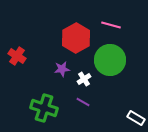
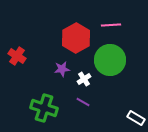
pink line: rotated 18 degrees counterclockwise
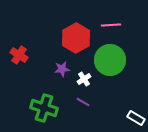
red cross: moved 2 px right, 1 px up
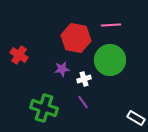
red hexagon: rotated 20 degrees counterclockwise
white cross: rotated 16 degrees clockwise
purple line: rotated 24 degrees clockwise
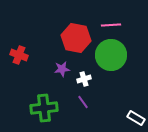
red cross: rotated 12 degrees counterclockwise
green circle: moved 1 px right, 5 px up
green cross: rotated 24 degrees counterclockwise
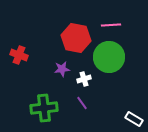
green circle: moved 2 px left, 2 px down
purple line: moved 1 px left, 1 px down
white rectangle: moved 2 px left, 1 px down
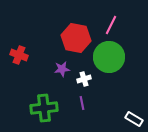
pink line: rotated 60 degrees counterclockwise
purple line: rotated 24 degrees clockwise
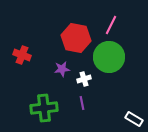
red cross: moved 3 px right
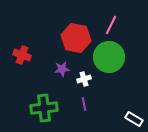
purple line: moved 2 px right, 1 px down
